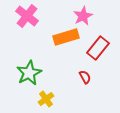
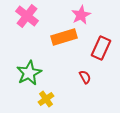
pink star: moved 2 px left, 1 px up
orange rectangle: moved 2 px left
red rectangle: moved 3 px right; rotated 15 degrees counterclockwise
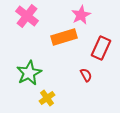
red semicircle: moved 1 px right, 2 px up
yellow cross: moved 1 px right, 1 px up
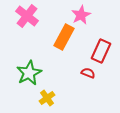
orange rectangle: rotated 45 degrees counterclockwise
red rectangle: moved 3 px down
red semicircle: moved 2 px right, 2 px up; rotated 40 degrees counterclockwise
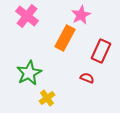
orange rectangle: moved 1 px right, 1 px down
red semicircle: moved 1 px left, 5 px down
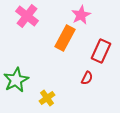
green star: moved 13 px left, 7 px down
red semicircle: rotated 96 degrees clockwise
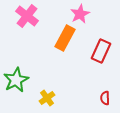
pink star: moved 1 px left, 1 px up
red semicircle: moved 18 px right, 20 px down; rotated 152 degrees clockwise
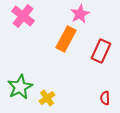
pink cross: moved 4 px left
orange rectangle: moved 1 px right, 1 px down
green star: moved 4 px right, 7 px down
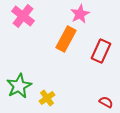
green star: moved 1 px left, 1 px up
red semicircle: moved 1 px right, 4 px down; rotated 120 degrees clockwise
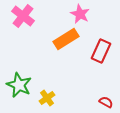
pink star: rotated 18 degrees counterclockwise
orange rectangle: rotated 30 degrees clockwise
green star: moved 1 px up; rotated 20 degrees counterclockwise
